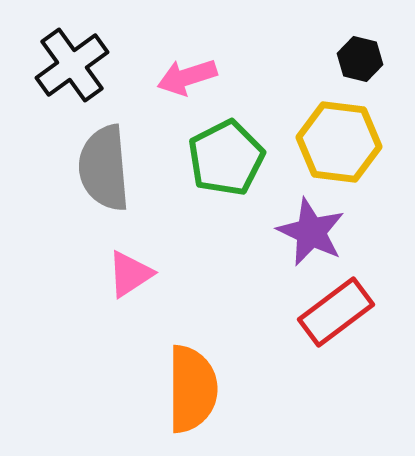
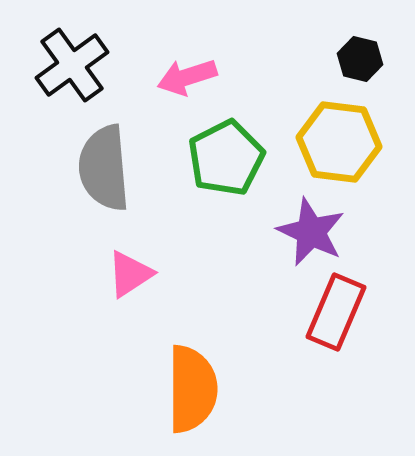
red rectangle: rotated 30 degrees counterclockwise
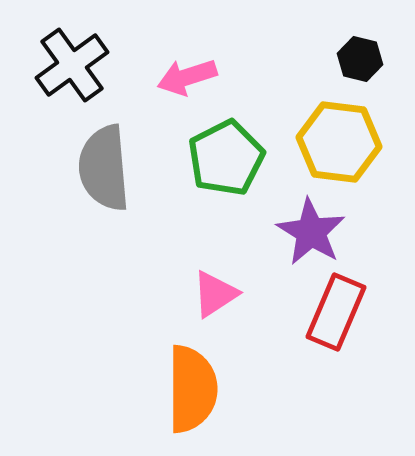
purple star: rotated 6 degrees clockwise
pink triangle: moved 85 px right, 20 px down
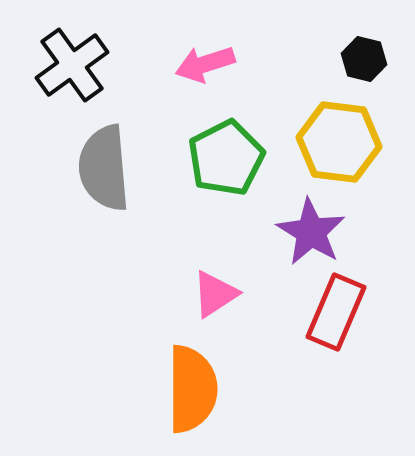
black hexagon: moved 4 px right
pink arrow: moved 18 px right, 13 px up
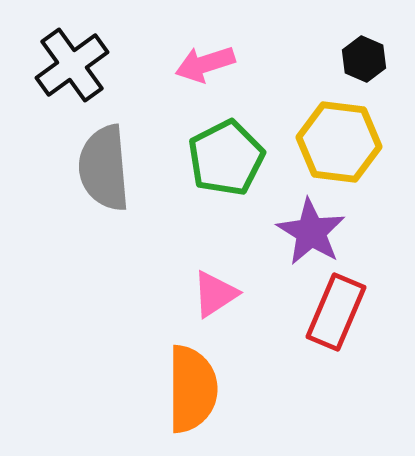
black hexagon: rotated 9 degrees clockwise
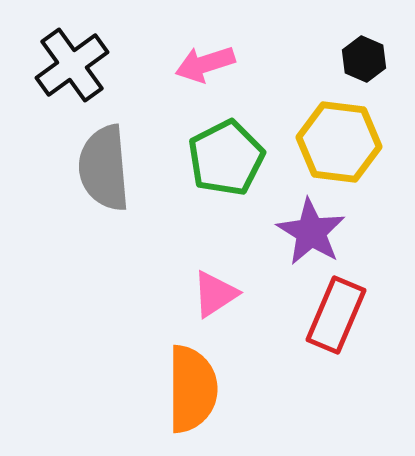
red rectangle: moved 3 px down
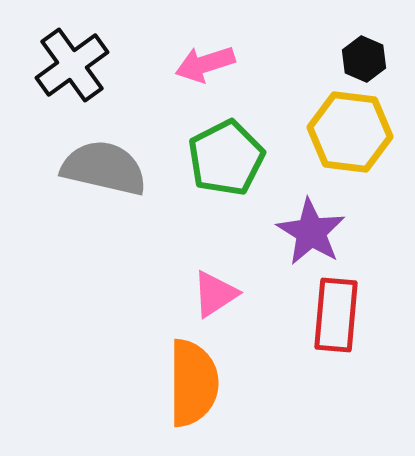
yellow hexagon: moved 11 px right, 10 px up
gray semicircle: rotated 108 degrees clockwise
red rectangle: rotated 18 degrees counterclockwise
orange semicircle: moved 1 px right, 6 px up
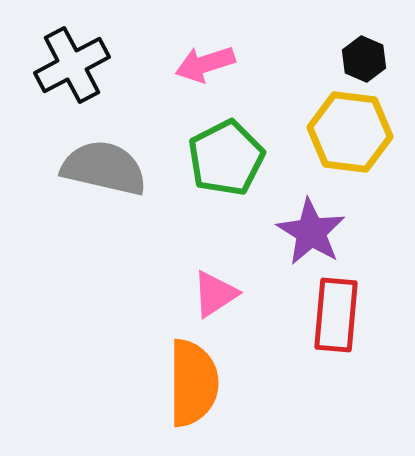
black cross: rotated 8 degrees clockwise
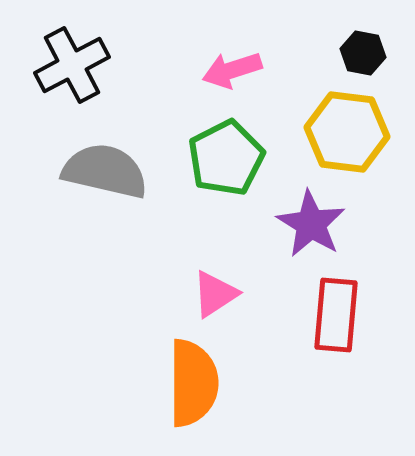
black hexagon: moved 1 px left, 6 px up; rotated 12 degrees counterclockwise
pink arrow: moved 27 px right, 6 px down
yellow hexagon: moved 3 px left
gray semicircle: moved 1 px right, 3 px down
purple star: moved 8 px up
